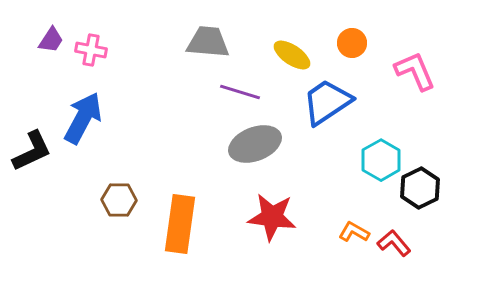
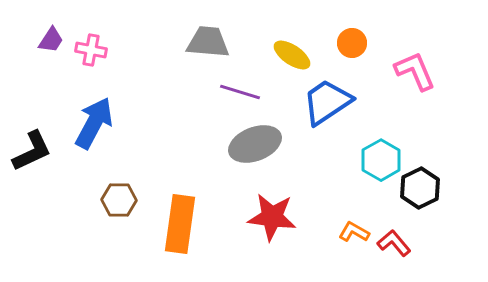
blue arrow: moved 11 px right, 5 px down
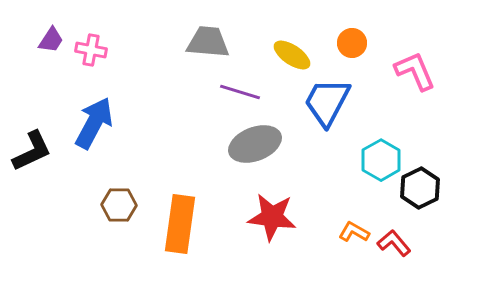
blue trapezoid: rotated 28 degrees counterclockwise
brown hexagon: moved 5 px down
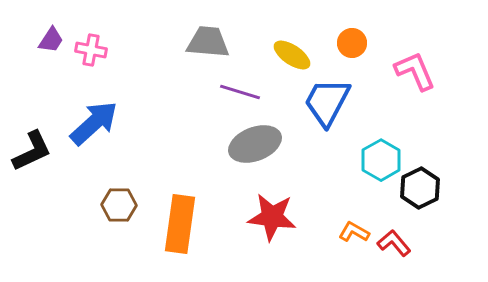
blue arrow: rotated 20 degrees clockwise
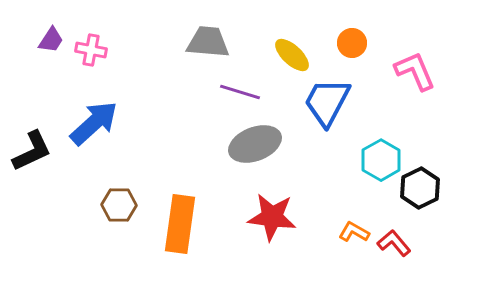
yellow ellipse: rotated 9 degrees clockwise
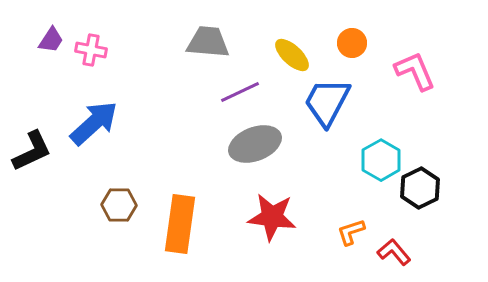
purple line: rotated 42 degrees counterclockwise
orange L-shape: moved 3 px left; rotated 48 degrees counterclockwise
red L-shape: moved 9 px down
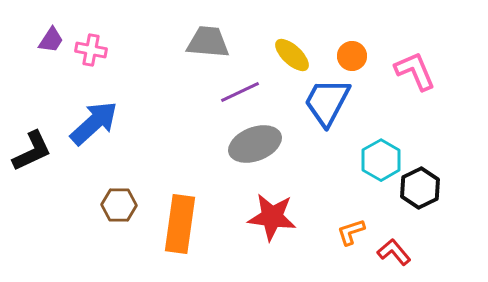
orange circle: moved 13 px down
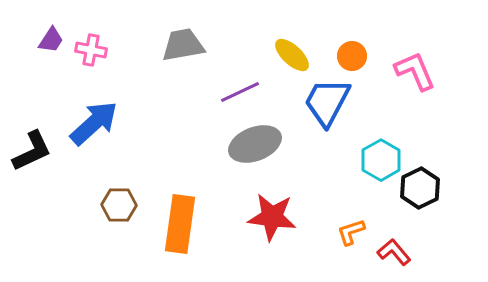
gray trapezoid: moved 25 px left, 3 px down; rotated 15 degrees counterclockwise
